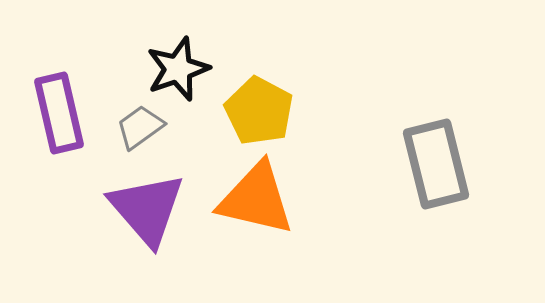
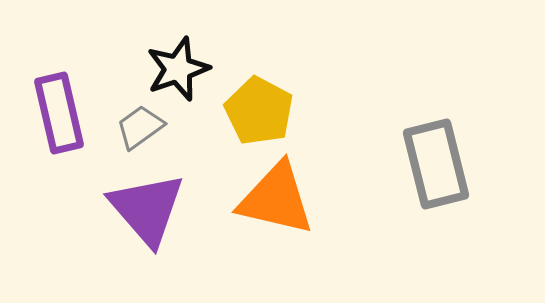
orange triangle: moved 20 px right
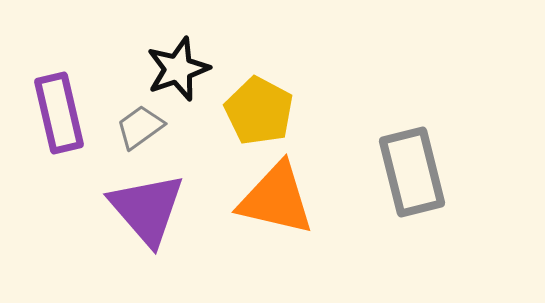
gray rectangle: moved 24 px left, 8 px down
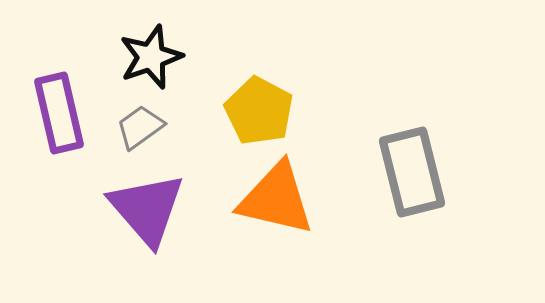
black star: moved 27 px left, 12 px up
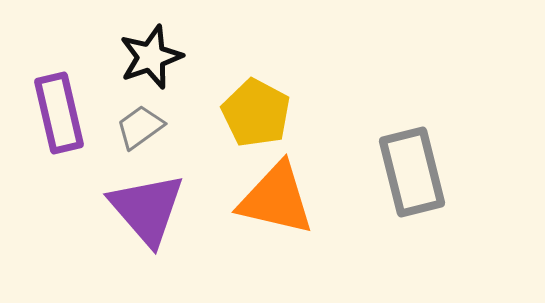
yellow pentagon: moved 3 px left, 2 px down
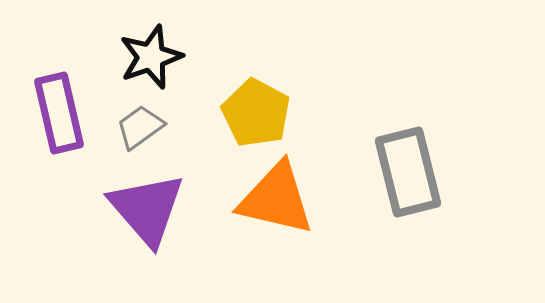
gray rectangle: moved 4 px left
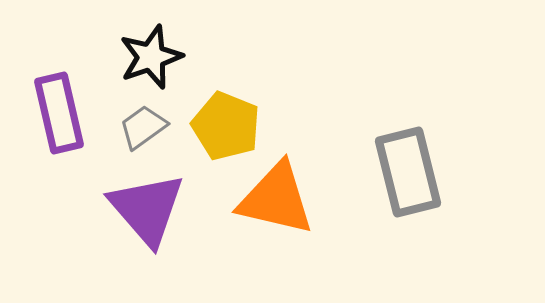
yellow pentagon: moved 30 px left, 13 px down; rotated 6 degrees counterclockwise
gray trapezoid: moved 3 px right
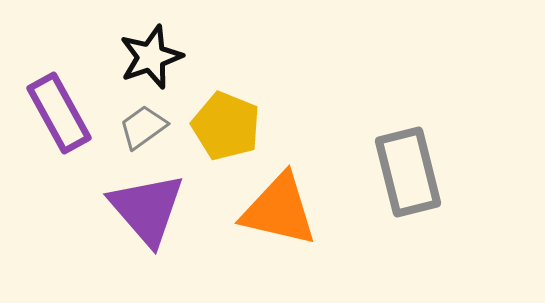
purple rectangle: rotated 16 degrees counterclockwise
orange triangle: moved 3 px right, 11 px down
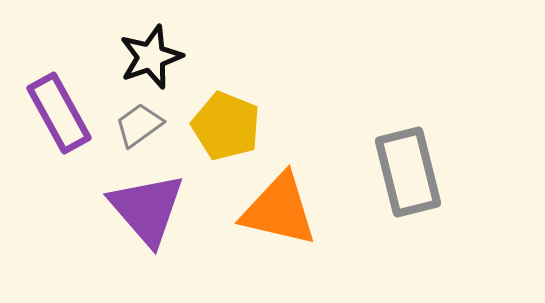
gray trapezoid: moved 4 px left, 2 px up
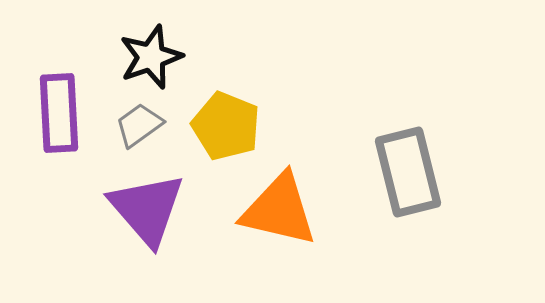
purple rectangle: rotated 26 degrees clockwise
